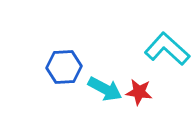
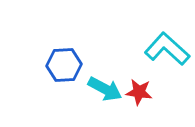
blue hexagon: moved 2 px up
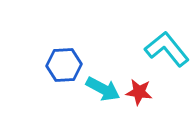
cyan L-shape: rotated 9 degrees clockwise
cyan arrow: moved 2 px left
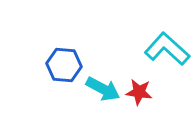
cyan L-shape: rotated 9 degrees counterclockwise
blue hexagon: rotated 8 degrees clockwise
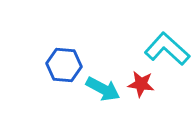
red star: moved 2 px right, 8 px up
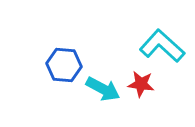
cyan L-shape: moved 5 px left, 3 px up
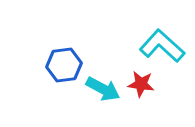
blue hexagon: rotated 12 degrees counterclockwise
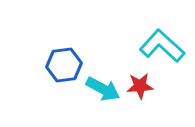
red star: moved 1 px left, 2 px down; rotated 12 degrees counterclockwise
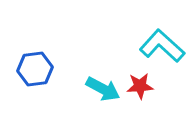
blue hexagon: moved 29 px left, 4 px down
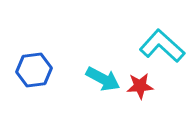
blue hexagon: moved 1 px left, 1 px down
cyan arrow: moved 10 px up
